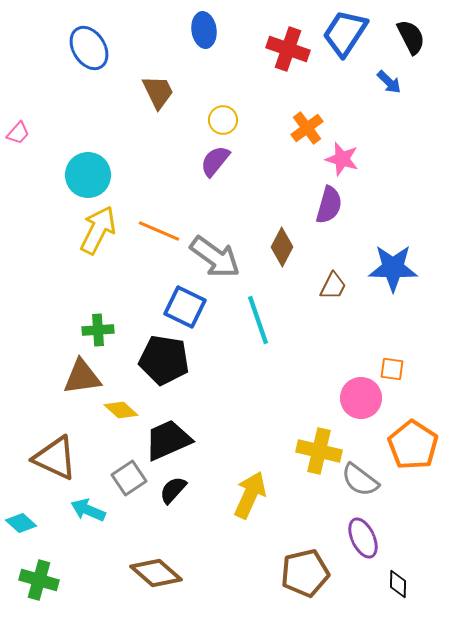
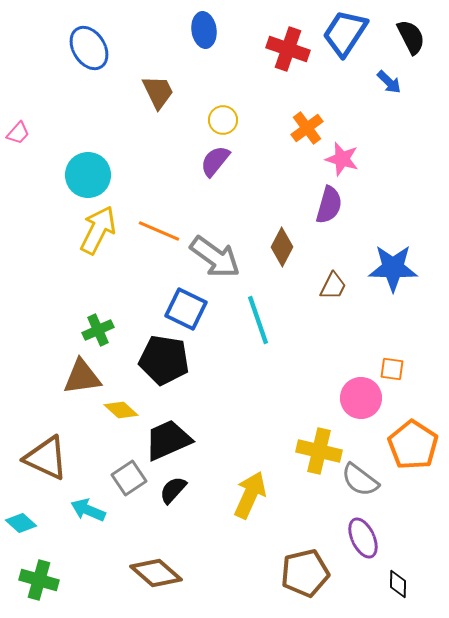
blue square at (185, 307): moved 1 px right, 2 px down
green cross at (98, 330): rotated 20 degrees counterclockwise
brown triangle at (55, 458): moved 9 px left
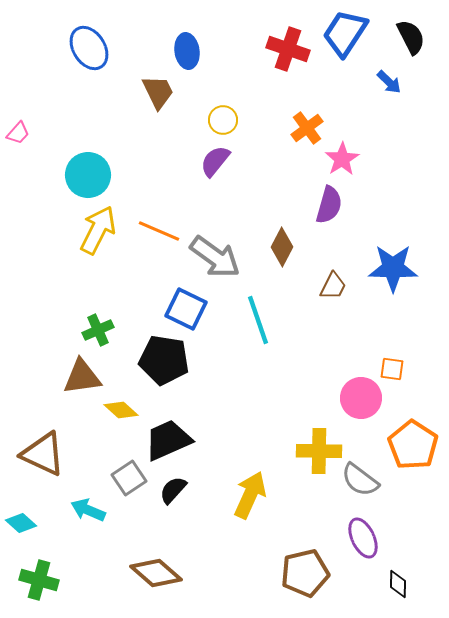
blue ellipse at (204, 30): moved 17 px left, 21 px down
pink star at (342, 159): rotated 24 degrees clockwise
yellow cross at (319, 451): rotated 12 degrees counterclockwise
brown triangle at (46, 458): moved 3 px left, 4 px up
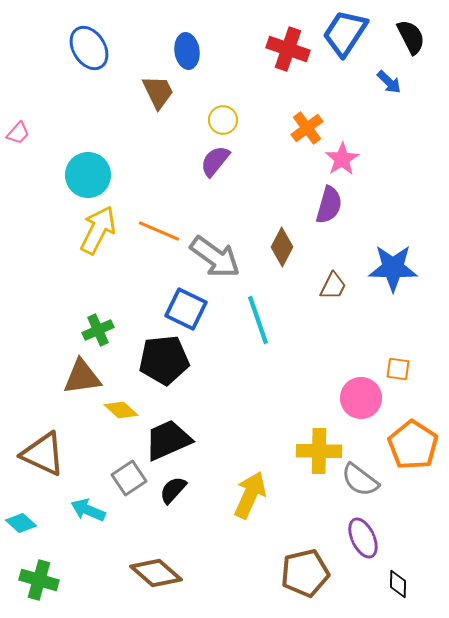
black pentagon at (164, 360): rotated 15 degrees counterclockwise
orange square at (392, 369): moved 6 px right
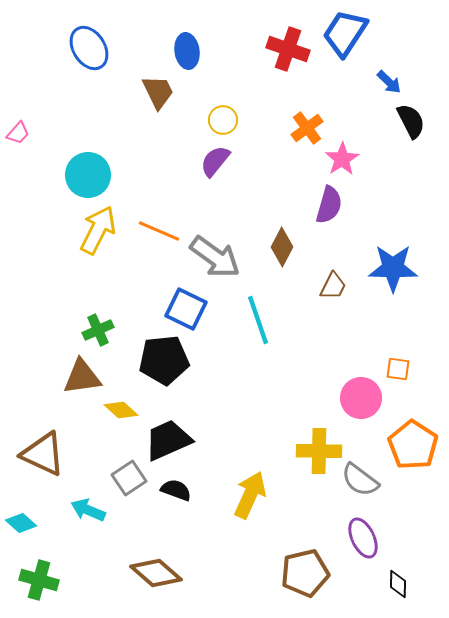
black semicircle at (411, 37): moved 84 px down
black semicircle at (173, 490): moved 3 px right; rotated 68 degrees clockwise
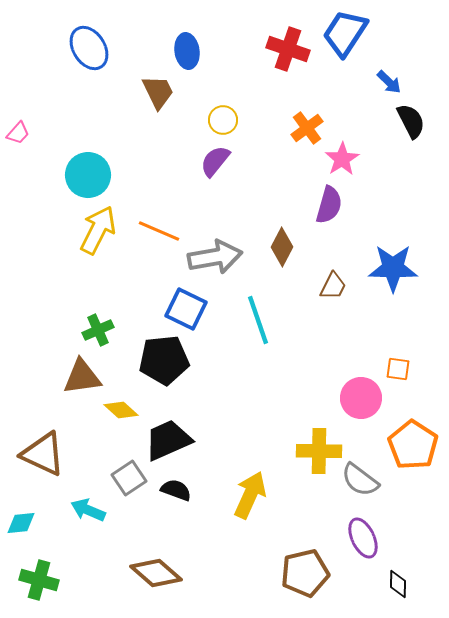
gray arrow at (215, 257): rotated 46 degrees counterclockwise
cyan diamond at (21, 523): rotated 48 degrees counterclockwise
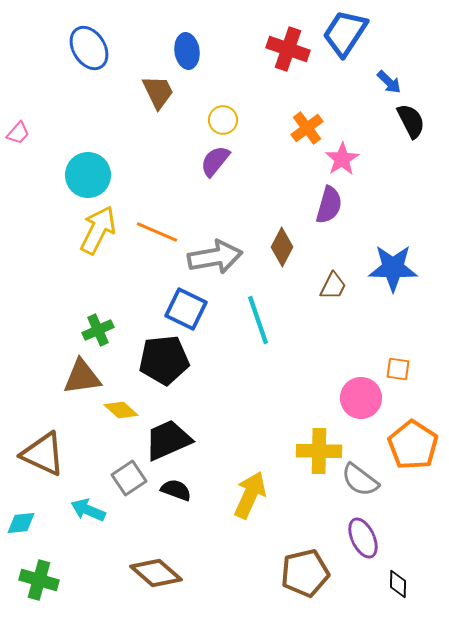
orange line at (159, 231): moved 2 px left, 1 px down
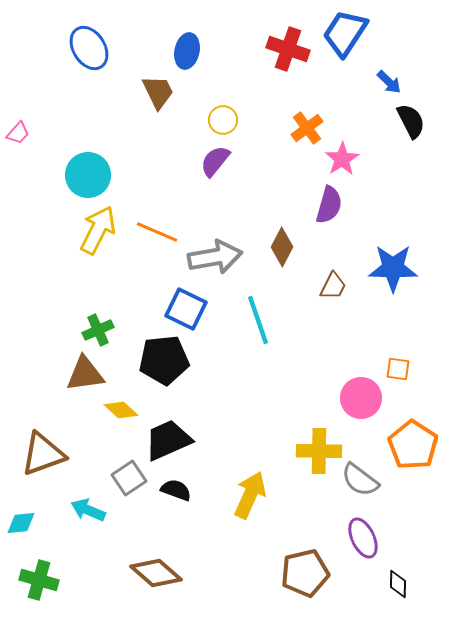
blue ellipse at (187, 51): rotated 20 degrees clockwise
brown triangle at (82, 377): moved 3 px right, 3 px up
brown triangle at (43, 454): rotated 45 degrees counterclockwise
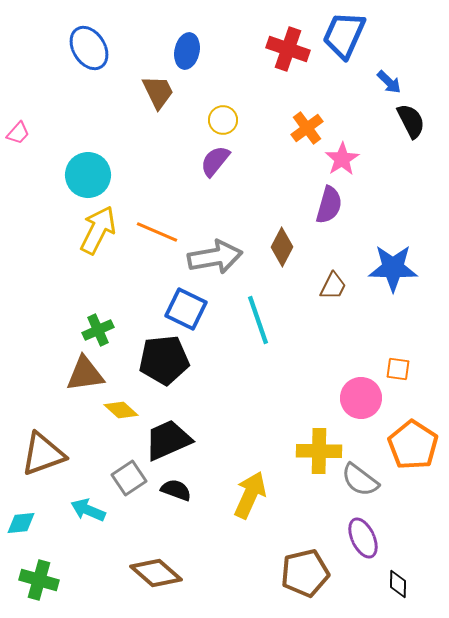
blue trapezoid at (345, 33): moved 1 px left, 2 px down; rotated 9 degrees counterclockwise
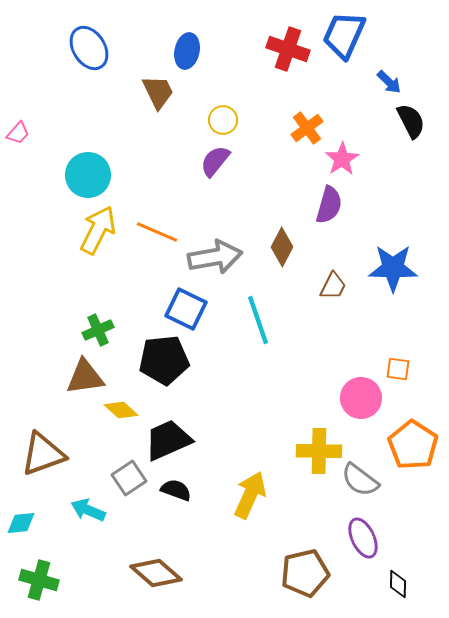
brown triangle at (85, 374): moved 3 px down
